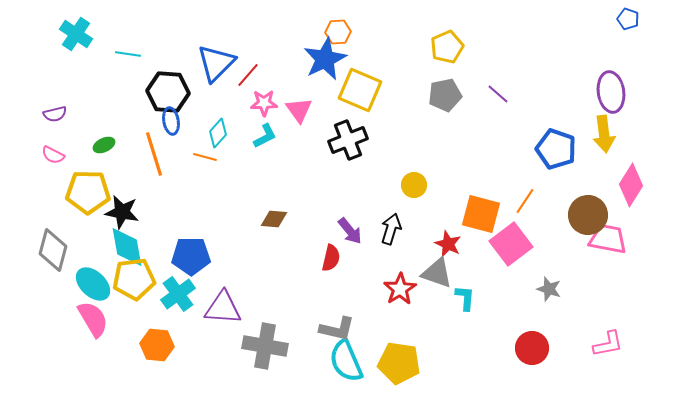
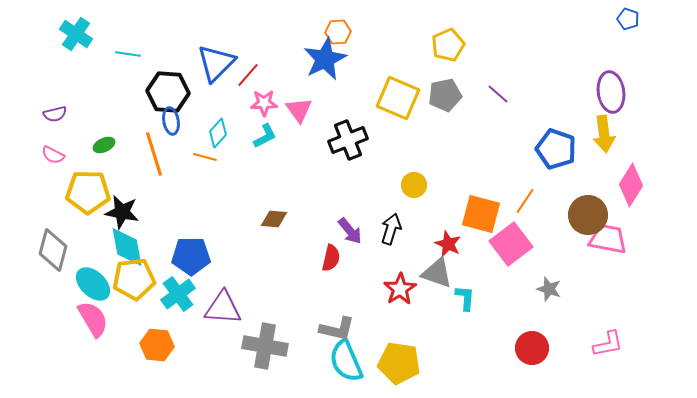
yellow pentagon at (447, 47): moved 1 px right, 2 px up
yellow square at (360, 90): moved 38 px right, 8 px down
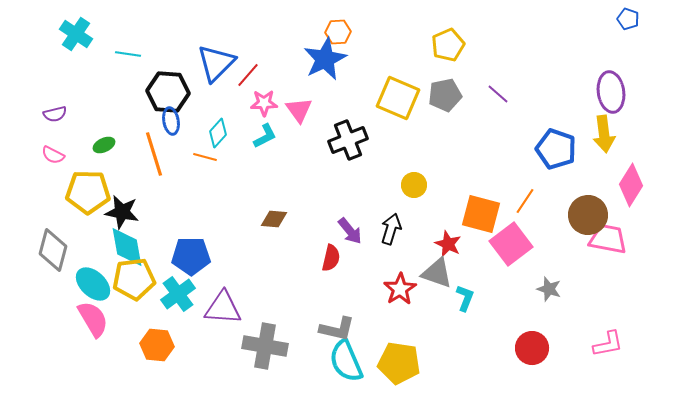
cyan L-shape at (465, 298): rotated 16 degrees clockwise
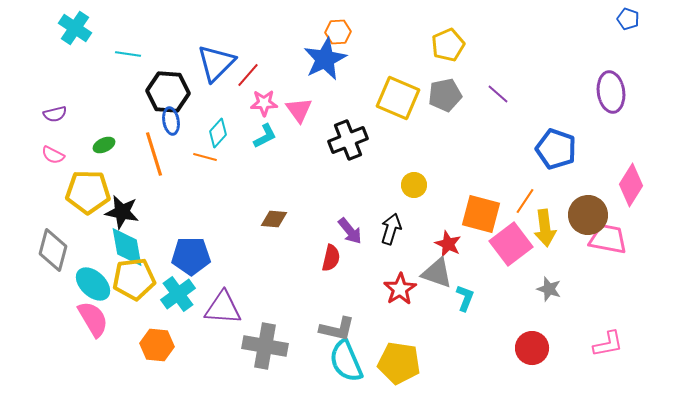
cyan cross at (76, 34): moved 1 px left, 6 px up
yellow arrow at (604, 134): moved 59 px left, 94 px down
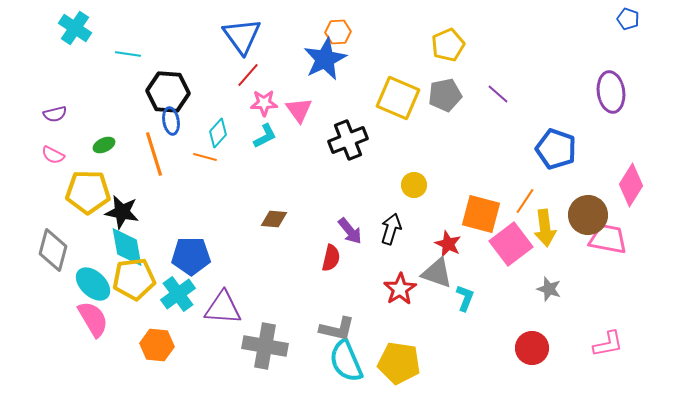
blue triangle at (216, 63): moved 26 px right, 27 px up; rotated 21 degrees counterclockwise
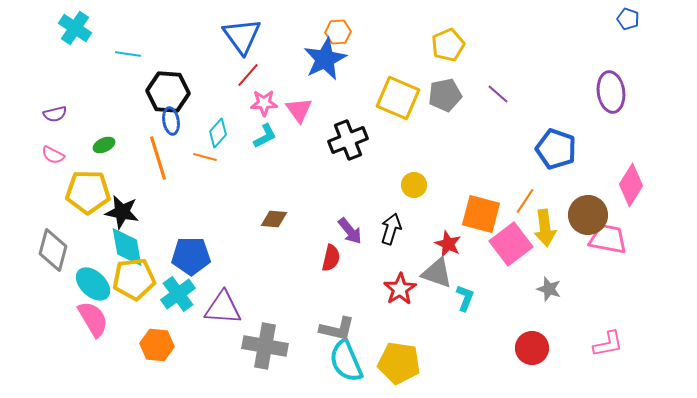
orange line at (154, 154): moved 4 px right, 4 px down
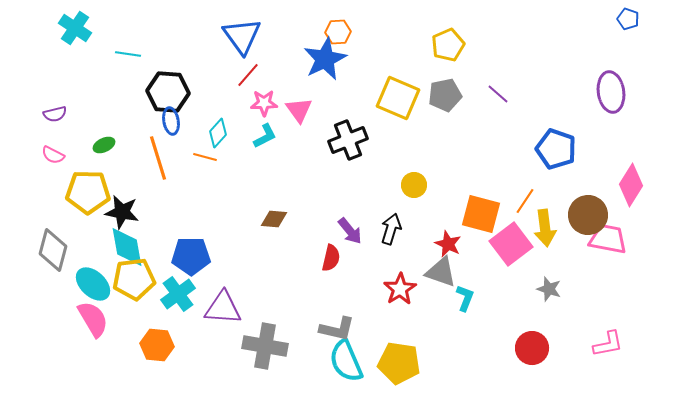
gray triangle at (437, 273): moved 4 px right, 1 px up
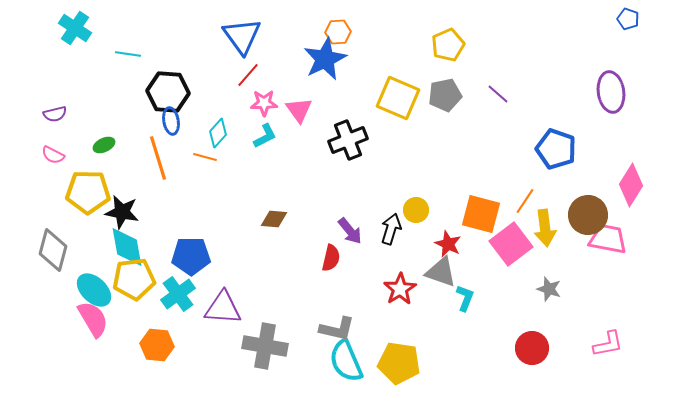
yellow circle at (414, 185): moved 2 px right, 25 px down
cyan ellipse at (93, 284): moved 1 px right, 6 px down
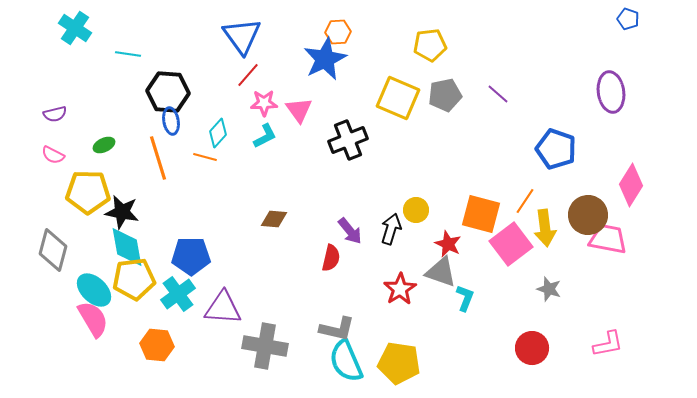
yellow pentagon at (448, 45): moved 18 px left; rotated 16 degrees clockwise
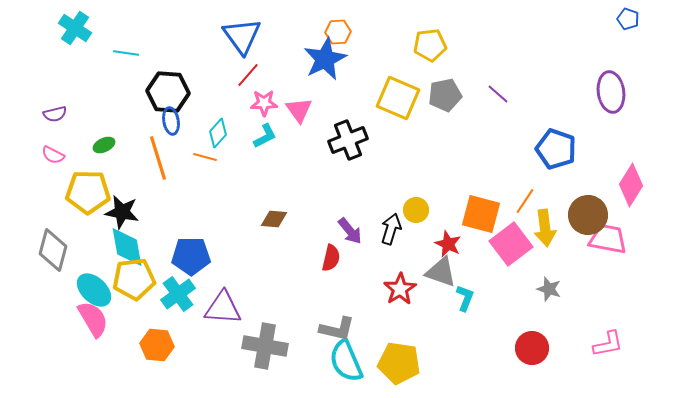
cyan line at (128, 54): moved 2 px left, 1 px up
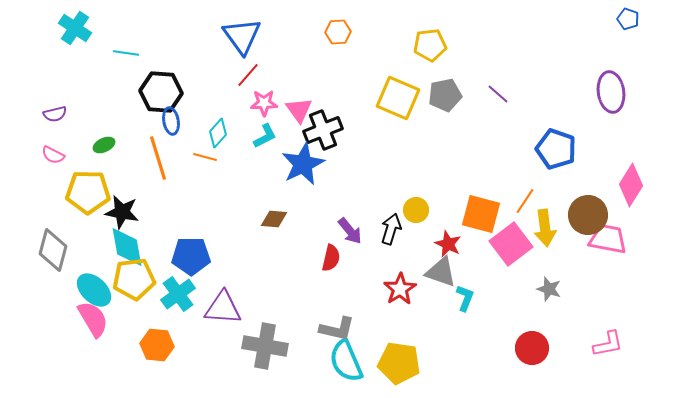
blue star at (325, 59): moved 22 px left, 105 px down
black hexagon at (168, 92): moved 7 px left
black cross at (348, 140): moved 25 px left, 10 px up
